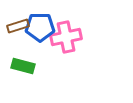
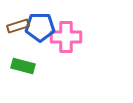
pink cross: rotated 12 degrees clockwise
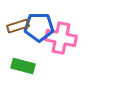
blue pentagon: moved 1 px left
pink cross: moved 5 px left, 1 px down; rotated 12 degrees clockwise
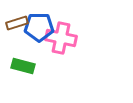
brown rectangle: moved 1 px left, 3 px up
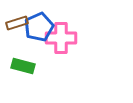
blue pentagon: rotated 24 degrees counterclockwise
pink cross: rotated 12 degrees counterclockwise
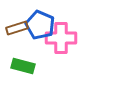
brown rectangle: moved 5 px down
blue pentagon: moved 1 px right, 2 px up; rotated 24 degrees counterclockwise
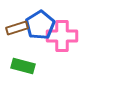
blue pentagon: rotated 16 degrees clockwise
pink cross: moved 1 px right, 2 px up
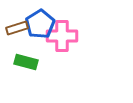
blue pentagon: moved 1 px up
green rectangle: moved 3 px right, 4 px up
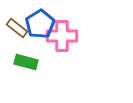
brown rectangle: rotated 55 degrees clockwise
